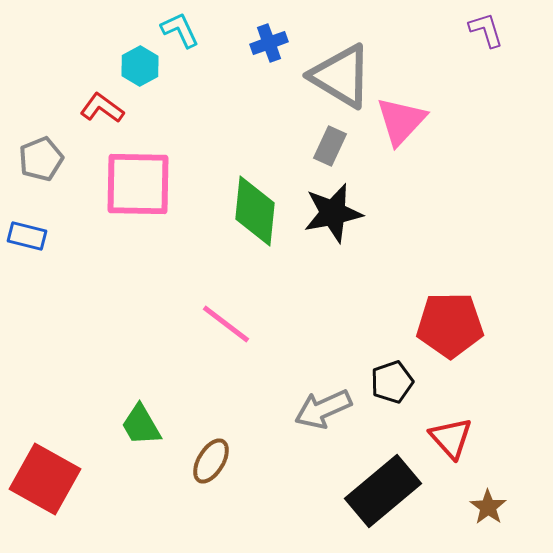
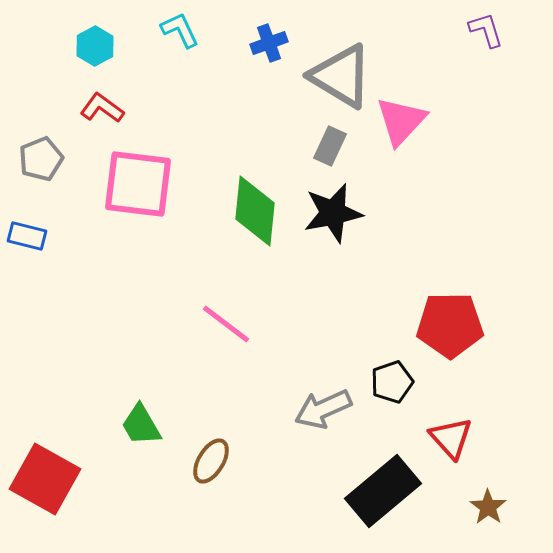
cyan hexagon: moved 45 px left, 20 px up
pink square: rotated 6 degrees clockwise
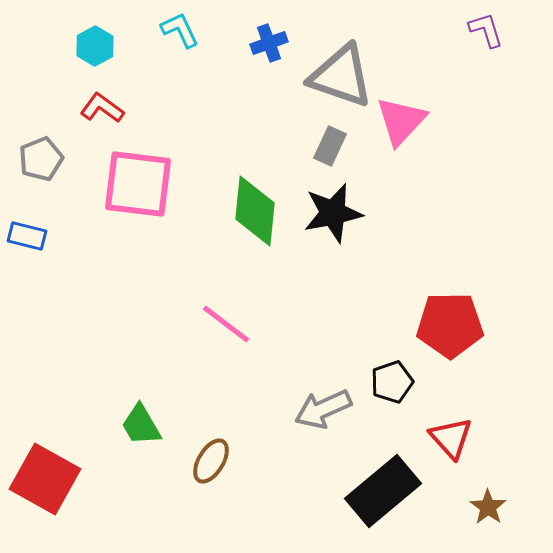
gray triangle: rotated 12 degrees counterclockwise
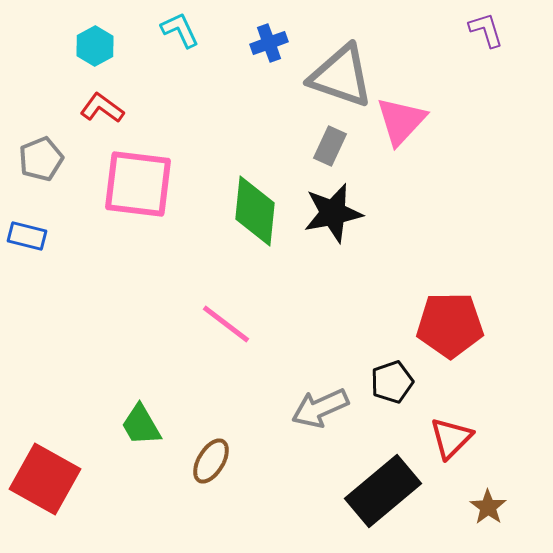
gray arrow: moved 3 px left, 1 px up
red triangle: rotated 27 degrees clockwise
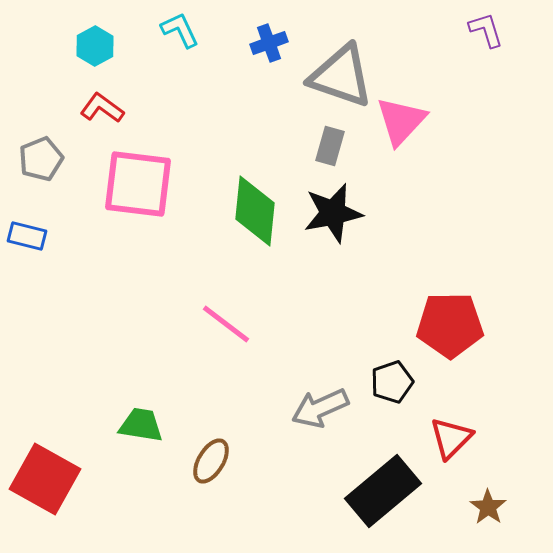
gray rectangle: rotated 9 degrees counterclockwise
green trapezoid: rotated 129 degrees clockwise
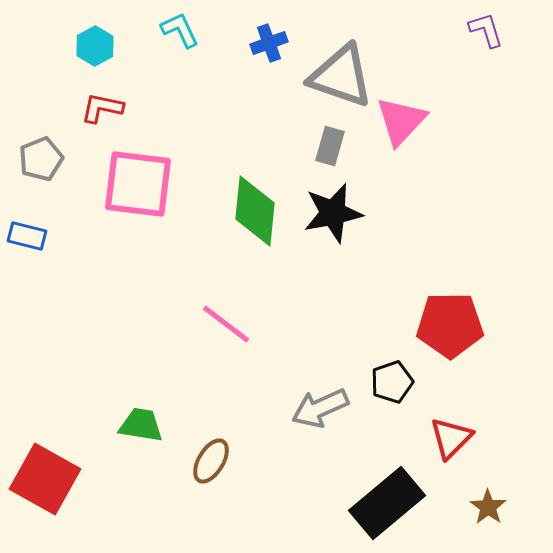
red L-shape: rotated 24 degrees counterclockwise
black rectangle: moved 4 px right, 12 px down
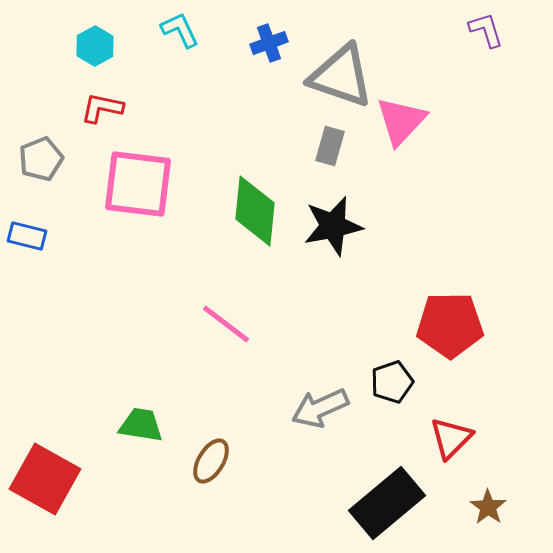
black star: moved 13 px down
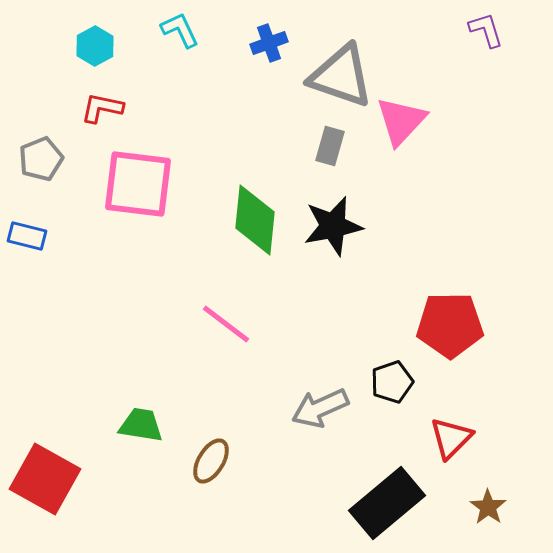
green diamond: moved 9 px down
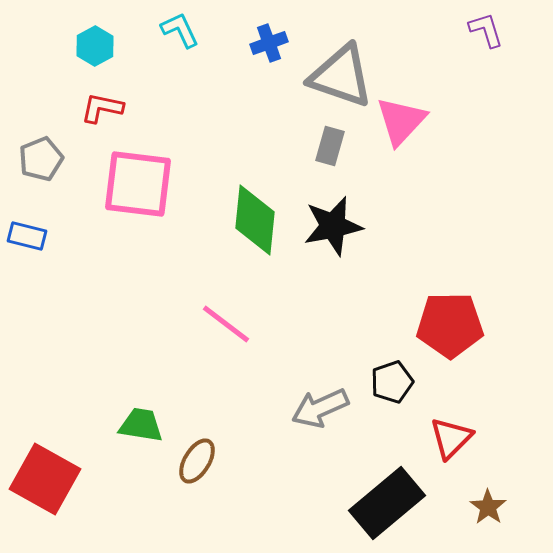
brown ellipse: moved 14 px left
